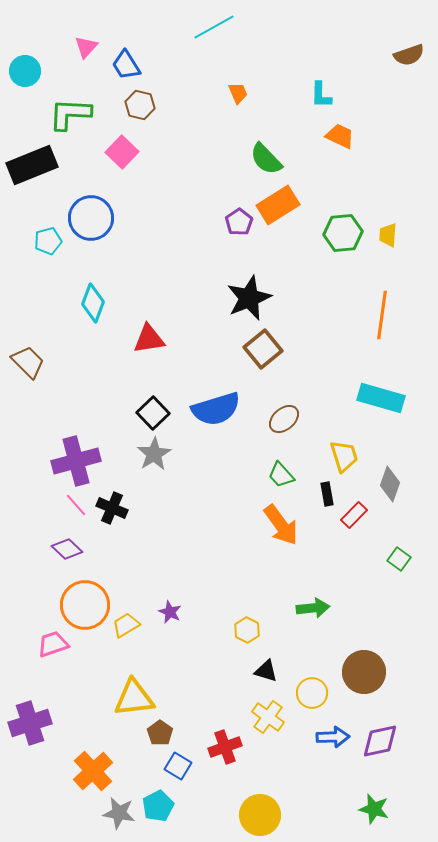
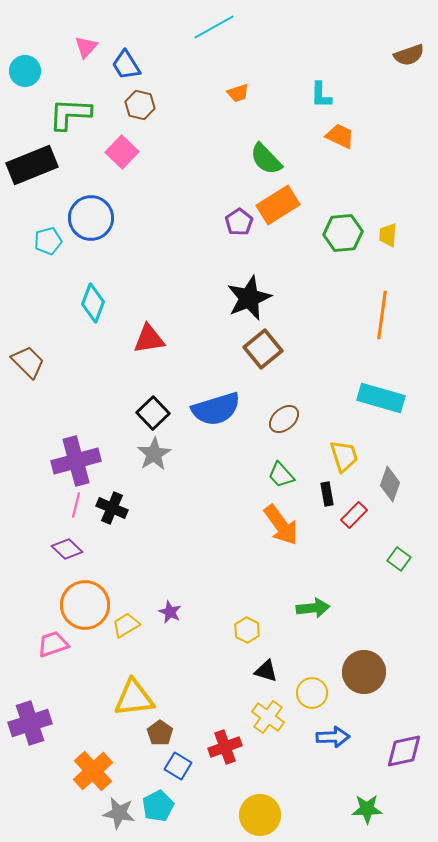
orange trapezoid at (238, 93): rotated 95 degrees clockwise
pink line at (76, 505): rotated 55 degrees clockwise
purple diamond at (380, 741): moved 24 px right, 10 px down
green star at (374, 809): moved 7 px left; rotated 16 degrees counterclockwise
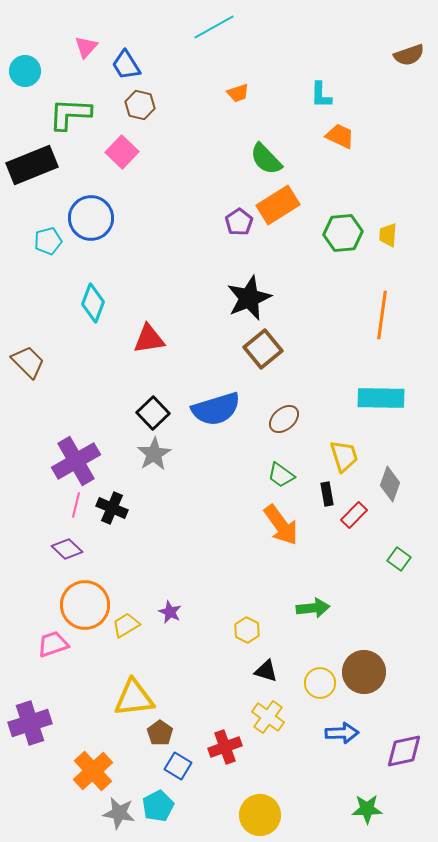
cyan rectangle at (381, 398): rotated 15 degrees counterclockwise
purple cross at (76, 461): rotated 15 degrees counterclockwise
green trapezoid at (281, 475): rotated 12 degrees counterclockwise
yellow circle at (312, 693): moved 8 px right, 10 px up
blue arrow at (333, 737): moved 9 px right, 4 px up
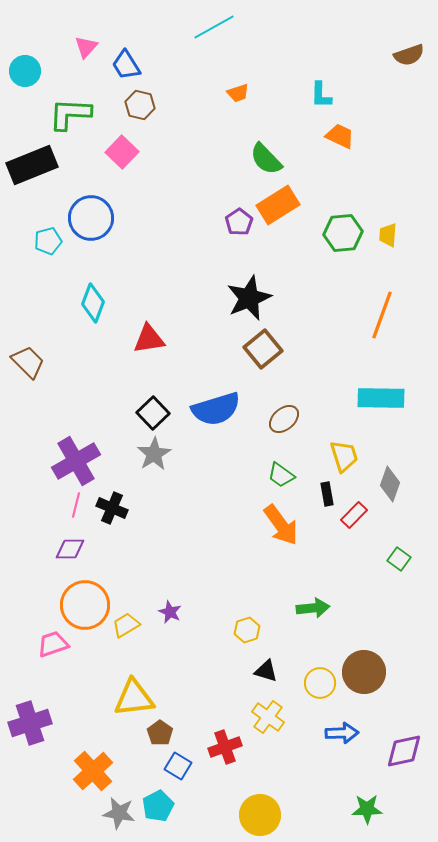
orange line at (382, 315): rotated 12 degrees clockwise
purple diamond at (67, 549): moved 3 px right; rotated 44 degrees counterclockwise
yellow hexagon at (247, 630): rotated 15 degrees clockwise
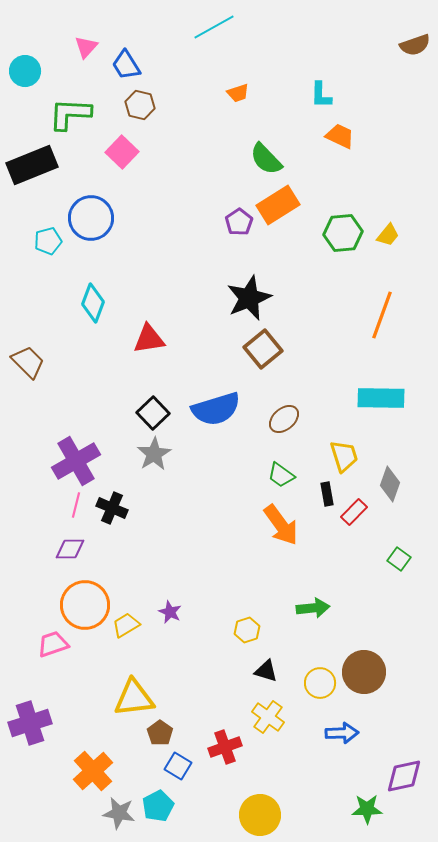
brown semicircle at (409, 55): moved 6 px right, 10 px up
yellow trapezoid at (388, 235): rotated 145 degrees counterclockwise
red rectangle at (354, 515): moved 3 px up
purple diamond at (404, 751): moved 25 px down
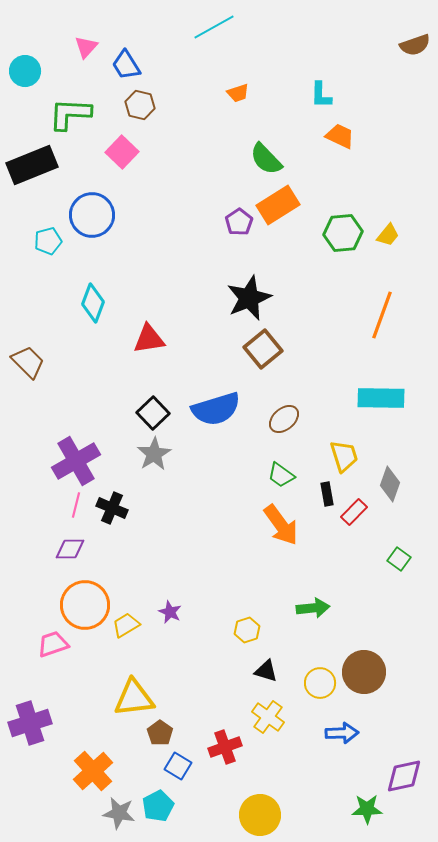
blue circle at (91, 218): moved 1 px right, 3 px up
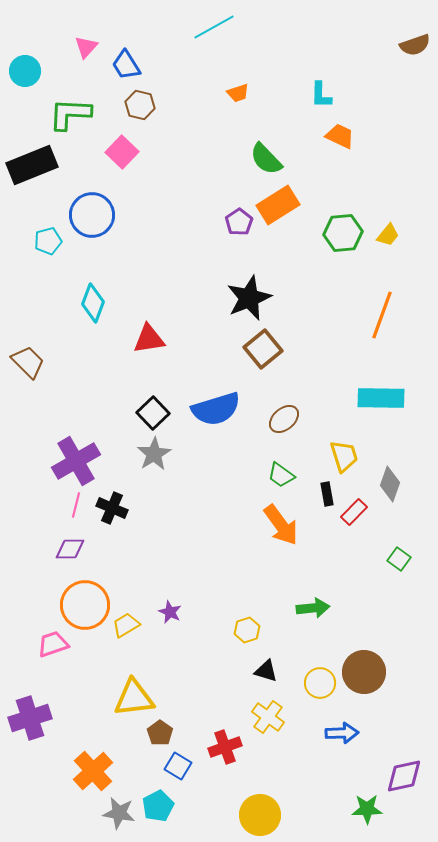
purple cross at (30, 723): moved 5 px up
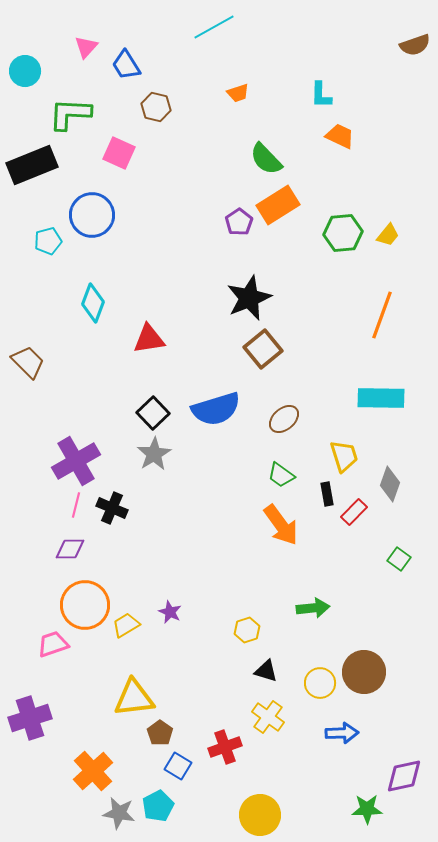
brown hexagon at (140, 105): moved 16 px right, 2 px down
pink square at (122, 152): moved 3 px left, 1 px down; rotated 20 degrees counterclockwise
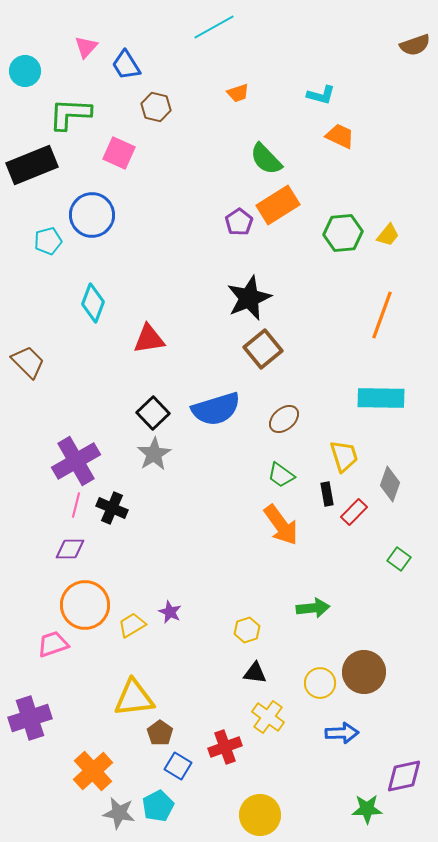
cyan L-shape at (321, 95): rotated 76 degrees counterclockwise
yellow trapezoid at (126, 625): moved 6 px right
black triangle at (266, 671): moved 11 px left, 2 px down; rotated 10 degrees counterclockwise
